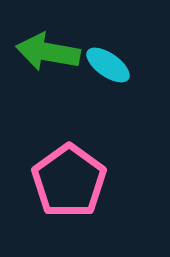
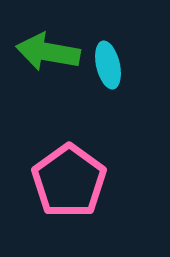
cyan ellipse: rotated 42 degrees clockwise
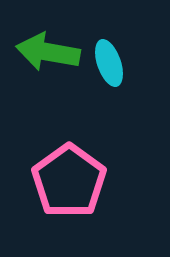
cyan ellipse: moved 1 px right, 2 px up; rotated 6 degrees counterclockwise
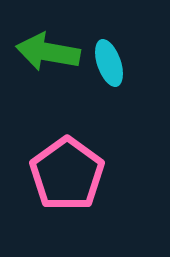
pink pentagon: moved 2 px left, 7 px up
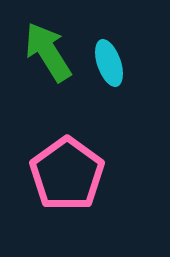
green arrow: rotated 48 degrees clockwise
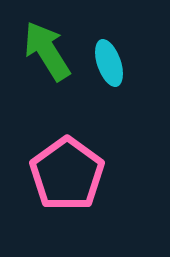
green arrow: moved 1 px left, 1 px up
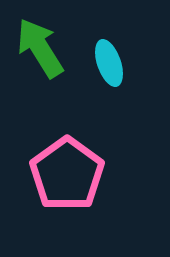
green arrow: moved 7 px left, 3 px up
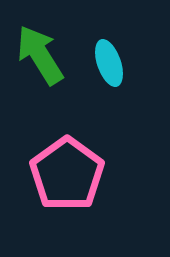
green arrow: moved 7 px down
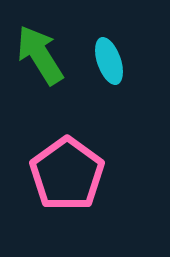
cyan ellipse: moved 2 px up
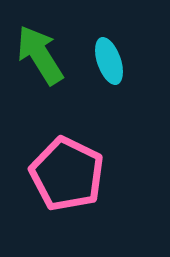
pink pentagon: rotated 10 degrees counterclockwise
